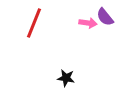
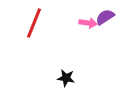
purple semicircle: rotated 96 degrees clockwise
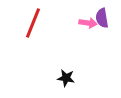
purple semicircle: moved 3 px left, 1 px down; rotated 66 degrees counterclockwise
red line: moved 1 px left
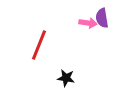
red line: moved 6 px right, 22 px down
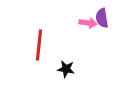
red line: rotated 16 degrees counterclockwise
black star: moved 9 px up
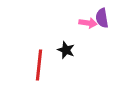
red line: moved 20 px down
black star: moved 19 px up; rotated 12 degrees clockwise
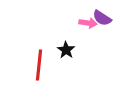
purple semicircle: rotated 48 degrees counterclockwise
black star: rotated 12 degrees clockwise
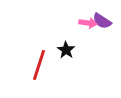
purple semicircle: moved 3 px down
red line: rotated 12 degrees clockwise
